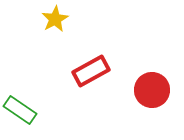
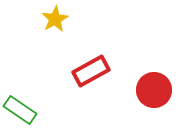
red circle: moved 2 px right
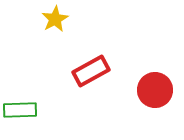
red circle: moved 1 px right
green rectangle: rotated 36 degrees counterclockwise
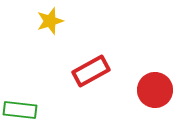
yellow star: moved 5 px left, 2 px down; rotated 12 degrees clockwise
green rectangle: rotated 8 degrees clockwise
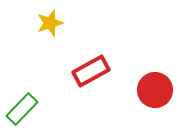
yellow star: moved 2 px down
green rectangle: moved 2 px right, 1 px up; rotated 52 degrees counterclockwise
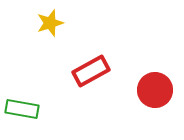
green rectangle: rotated 56 degrees clockwise
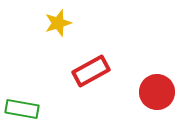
yellow star: moved 8 px right
red circle: moved 2 px right, 2 px down
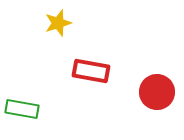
red rectangle: rotated 39 degrees clockwise
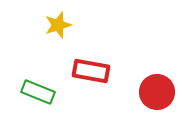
yellow star: moved 2 px down
green rectangle: moved 16 px right, 17 px up; rotated 12 degrees clockwise
